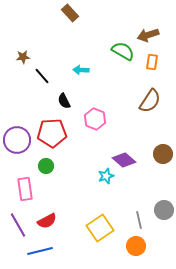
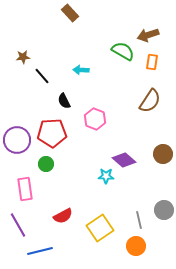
green circle: moved 2 px up
cyan star: rotated 21 degrees clockwise
red semicircle: moved 16 px right, 5 px up
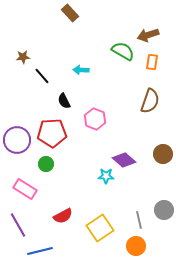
brown semicircle: rotated 15 degrees counterclockwise
pink rectangle: rotated 50 degrees counterclockwise
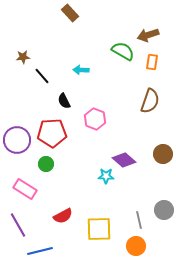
yellow square: moved 1 px left, 1 px down; rotated 32 degrees clockwise
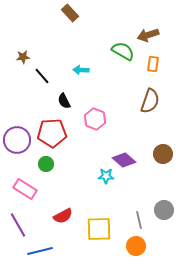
orange rectangle: moved 1 px right, 2 px down
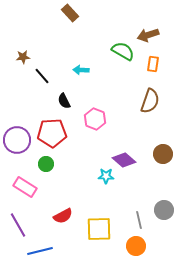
pink rectangle: moved 2 px up
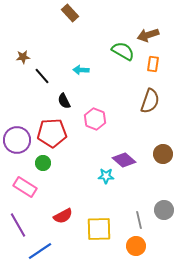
green circle: moved 3 px left, 1 px up
blue line: rotated 20 degrees counterclockwise
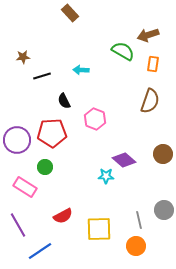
black line: rotated 66 degrees counterclockwise
green circle: moved 2 px right, 4 px down
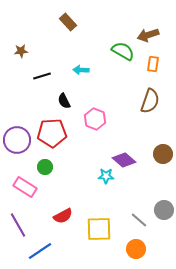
brown rectangle: moved 2 px left, 9 px down
brown star: moved 2 px left, 6 px up
gray line: rotated 36 degrees counterclockwise
orange circle: moved 3 px down
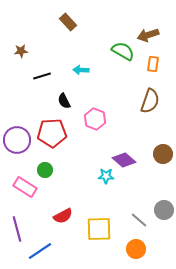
green circle: moved 3 px down
purple line: moved 1 px left, 4 px down; rotated 15 degrees clockwise
